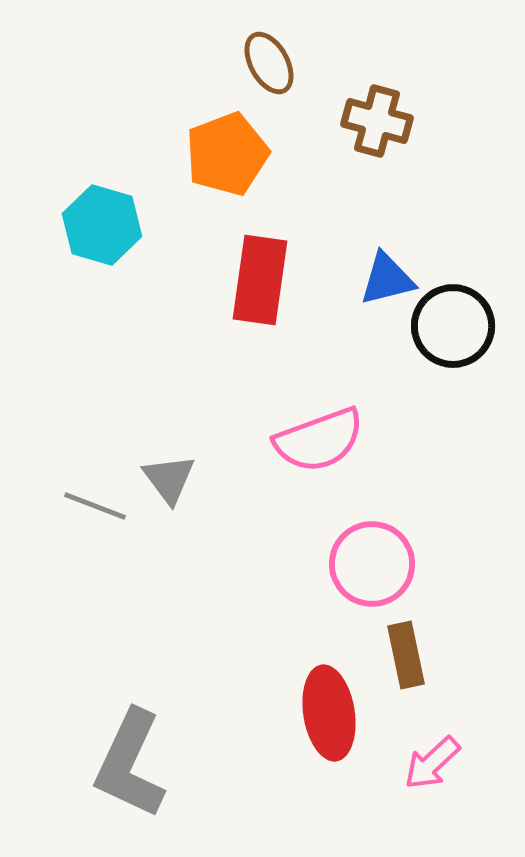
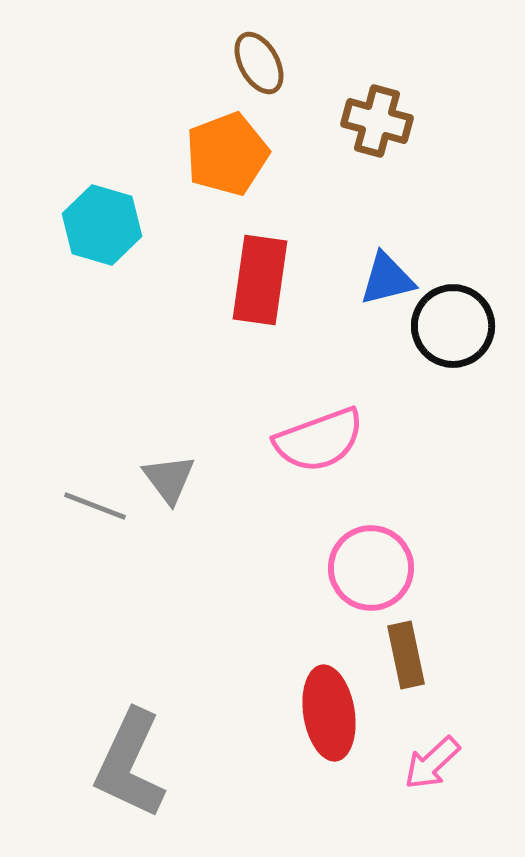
brown ellipse: moved 10 px left
pink circle: moved 1 px left, 4 px down
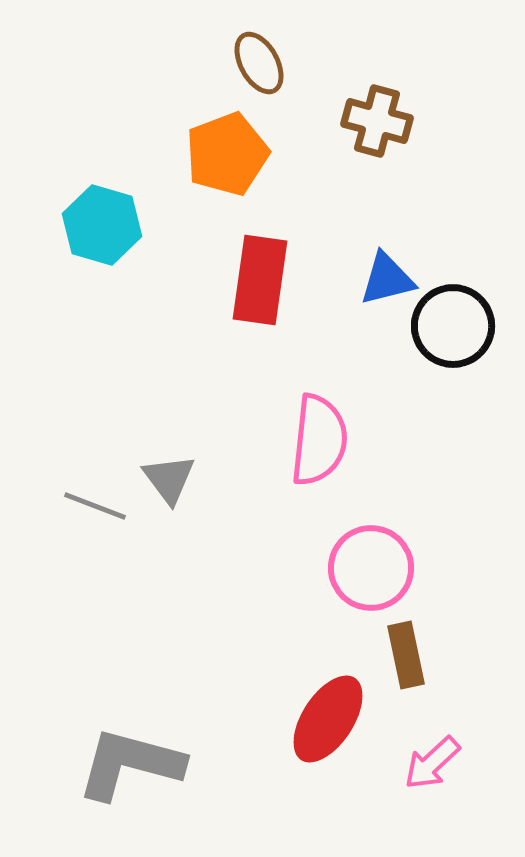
pink semicircle: rotated 64 degrees counterclockwise
red ellipse: moved 1 px left, 6 px down; rotated 42 degrees clockwise
gray L-shape: rotated 80 degrees clockwise
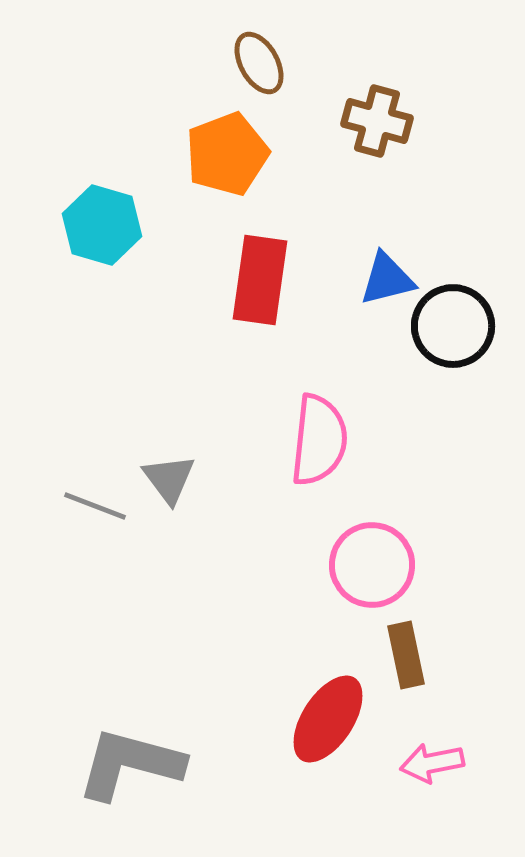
pink circle: moved 1 px right, 3 px up
pink arrow: rotated 32 degrees clockwise
